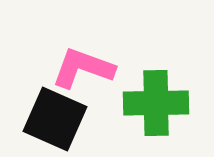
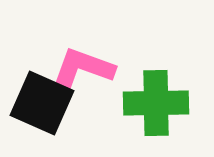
black square: moved 13 px left, 16 px up
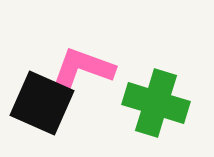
green cross: rotated 18 degrees clockwise
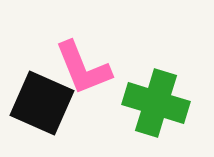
pink L-shape: rotated 132 degrees counterclockwise
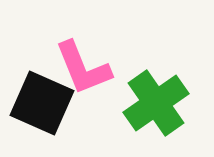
green cross: rotated 38 degrees clockwise
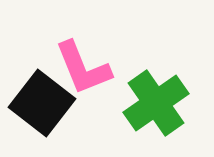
black square: rotated 14 degrees clockwise
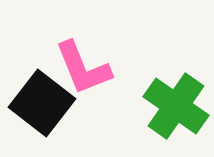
green cross: moved 20 px right, 3 px down; rotated 20 degrees counterclockwise
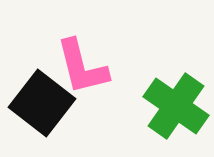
pink L-shape: moved 1 px left, 1 px up; rotated 8 degrees clockwise
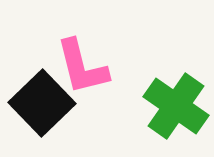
black square: rotated 8 degrees clockwise
